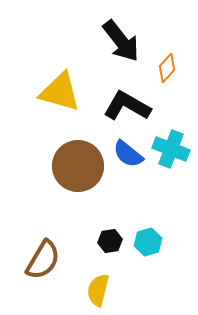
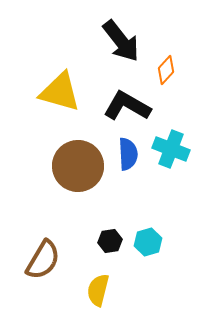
orange diamond: moved 1 px left, 2 px down
blue semicircle: rotated 132 degrees counterclockwise
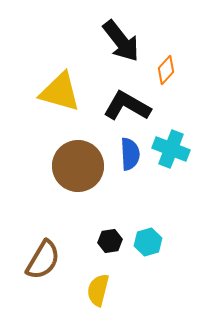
blue semicircle: moved 2 px right
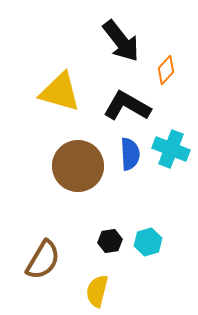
yellow semicircle: moved 1 px left, 1 px down
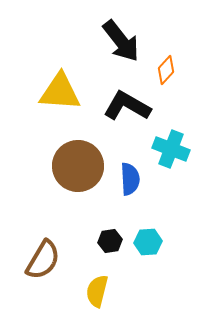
yellow triangle: rotated 12 degrees counterclockwise
blue semicircle: moved 25 px down
cyan hexagon: rotated 12 degrees clockwise
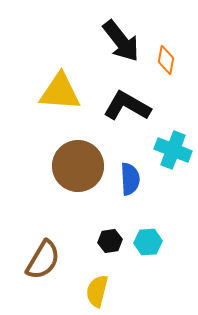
orange diamond: moved 10 px up; rotated 32 degrees counterclockwise
cyan cross: moved 2 px right, 1 px down
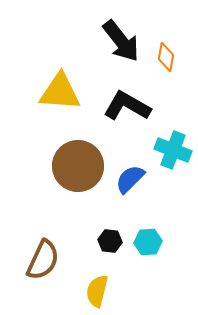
orange diamond: moved 3 px up
blue semicircle: rotated 132 degrees counterclockwise
black hexagon: rotated 15 degrees clockwise
brown semicircle: rotated 6 degrees counterclockwise
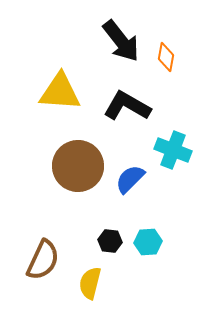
yellow semicircle: moved 7 px left, 8 px up
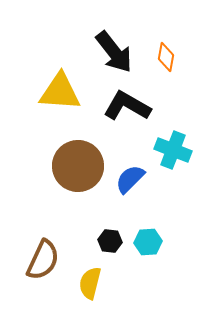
black arrow: moved 7 px left, 11 px down
